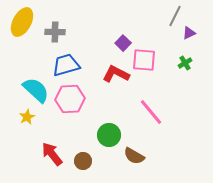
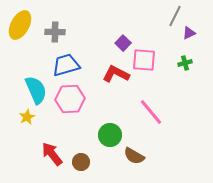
yellow ellipse: moved 2 px left, 3 px down
green cross: rotated 16 degrees clockwise
cyan semicircle: rotated 24 degrees clockwise
green circle: moved 1 px right
brown circle: moved 2 px left, 1 px down
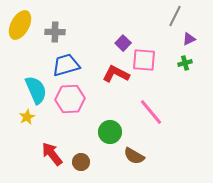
purple triangle: moved 6 px down
green circle: moved 3 px up
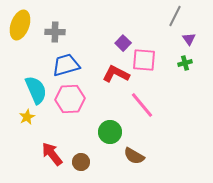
yellow ellipse: rotated 8 degrees counterclockwise
purple triangle: rotated 40 degrees counterclockwise
pink line: moved 9 px left, 7 px up
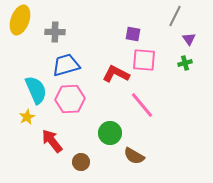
yellow ellipse: moved 5 px up
purple square: moved 10 px right, 9 px up; rotated 35 degrees counterclockwise
green circle: moved 1 px down
red arrow: moved 13 px up
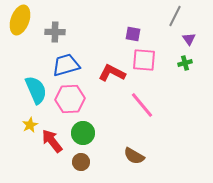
red L-shape: moved 4 px left, 1 px up
yellow star: moved 3 px right, 8 px down
green circle: moved 27 px left
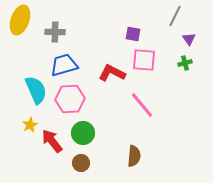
blue trapezoid: moved 2 px left
brown semicircle: rotated 115 degrees counterclockwise
brown circle: moved 1 px down
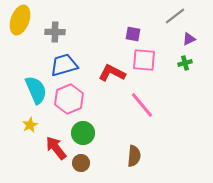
gray line: rotated 25 degrees clockwise
purple triangle: rotated 40 degrees clockwise
pink hexagon: moved 1 px left; rotated 20 degrees counterclockwise
red arrow: moved 4 px right, 7 px down
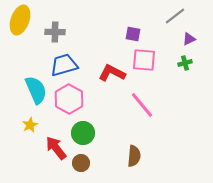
pink hexagon: rotated 8 degrees counterclockwise
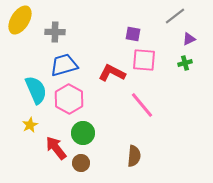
yellow ellipse: rotated 12 degrees clockwise
